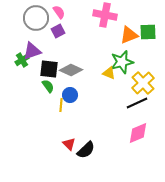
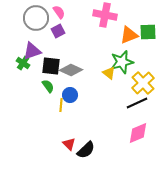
green cross: moved 1 px right, 3 px down; rotated 24 degrees counterclockwise
black square: moved 2 px right, 3 px up
yellow triangle: rotated 16 degrees clockwise
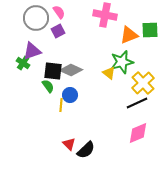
green square: moved 2 px right, 2 px up
black square: moved 2 px right, 5 px down
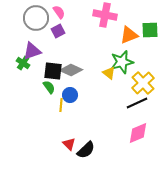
green semicircle: moved 1 px right, 1 px down
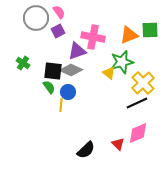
pink cross: moved 12 px left, 22 px down
purple triangle: moved 45 px right
blue circle: moved 2 px left, 3 px up
red triangle: moved 49 px right
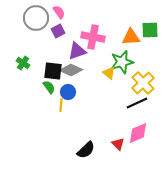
orange triangle: moved 2 px right, 2 px down; rotated 18 degrees clockwise
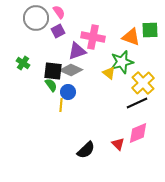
orange triangle: rotated 24 degrees clockwise
green semicircle: moved 2 px right, 2 px up
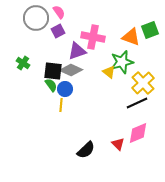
green square: rotated 18 degrees counterclockwise
yellow triangle: moved 1 px up
blue circle: moved 3 px left, 3 px up
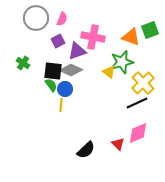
pink semicircle: moved 3 px right, 7 px down; rotated 56 degrees clockwise
purple square: moved 10 px down
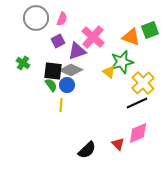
pink cross: rotated 30 degrees clockwise
blue circle: moved 2 px right, 4 px up
black semicircle: moved 1 px right
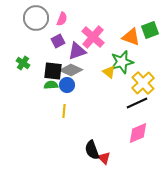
green semicircle: rotated 56 degrees counterclockwise
yellow line: moved 3 px right, 6 px down
red triangle: moved 14 px left, 14 px down
black semicircle: moved 5 px right; rotated 114 degrees clockwise
